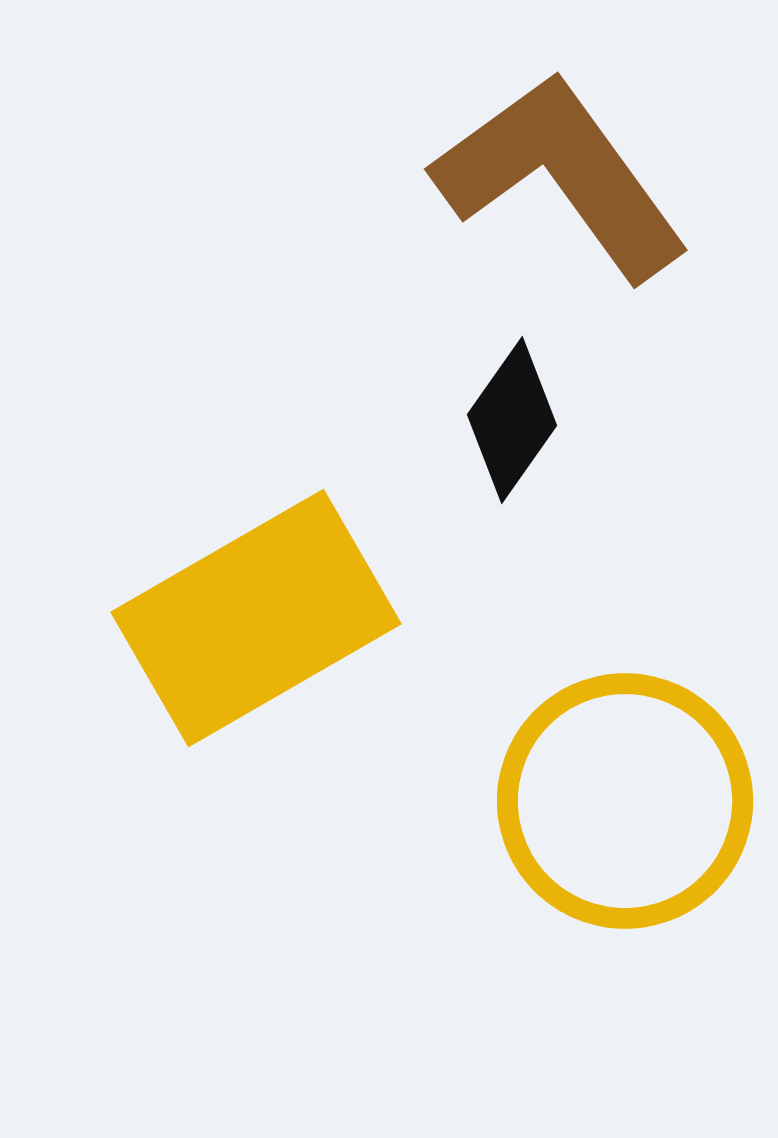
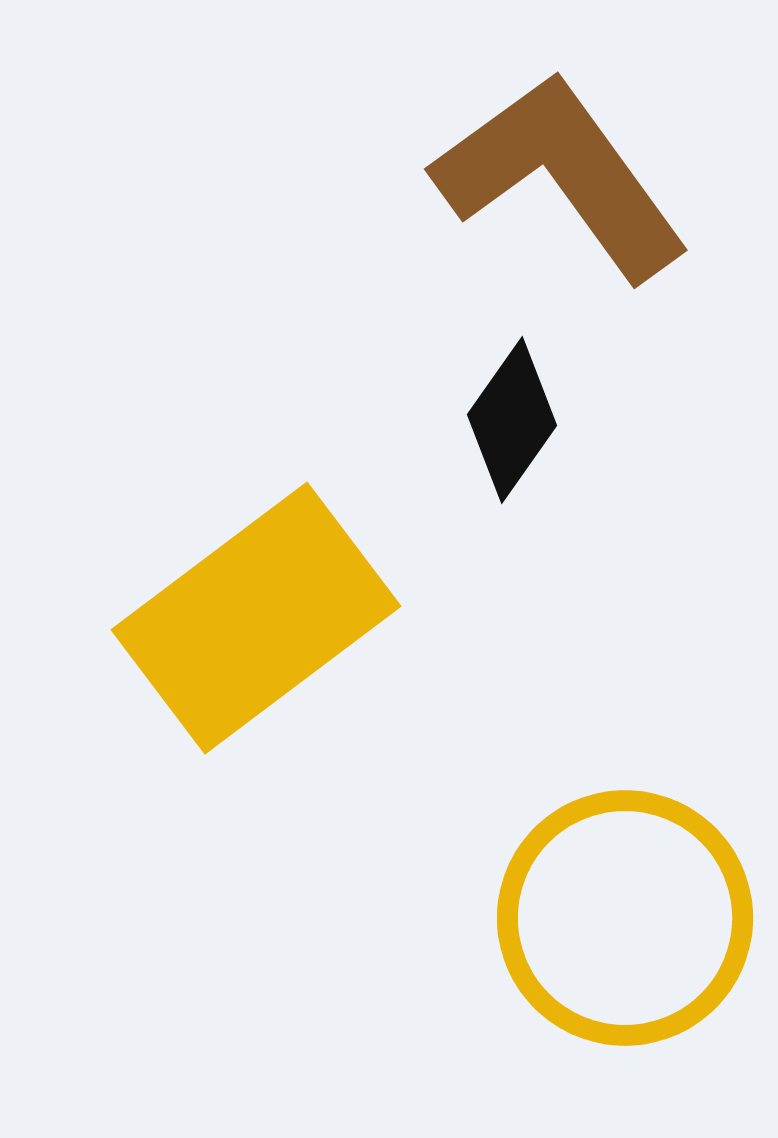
yellow rectangle: rotated 7 degrees counterclockwise
yellow circle: moved 117 px down
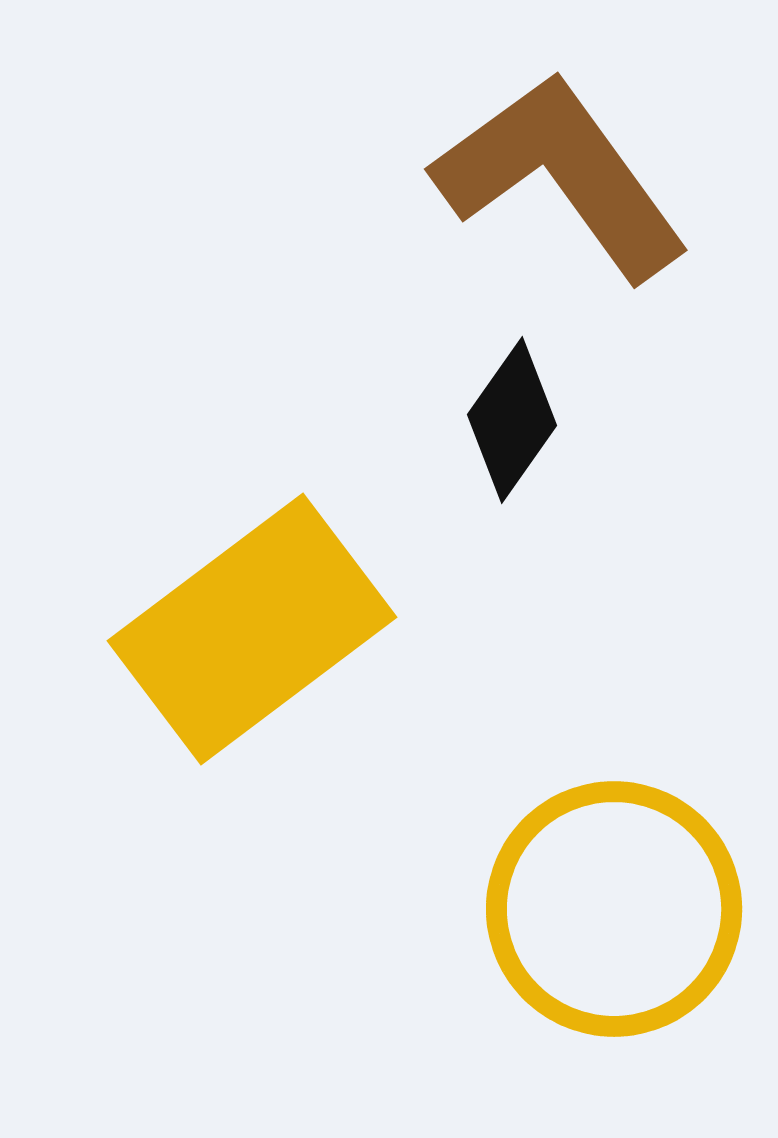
yellow rectangle: moved 4 px left, 11 px down
yellow circle: moved 11 px left, 9 px up
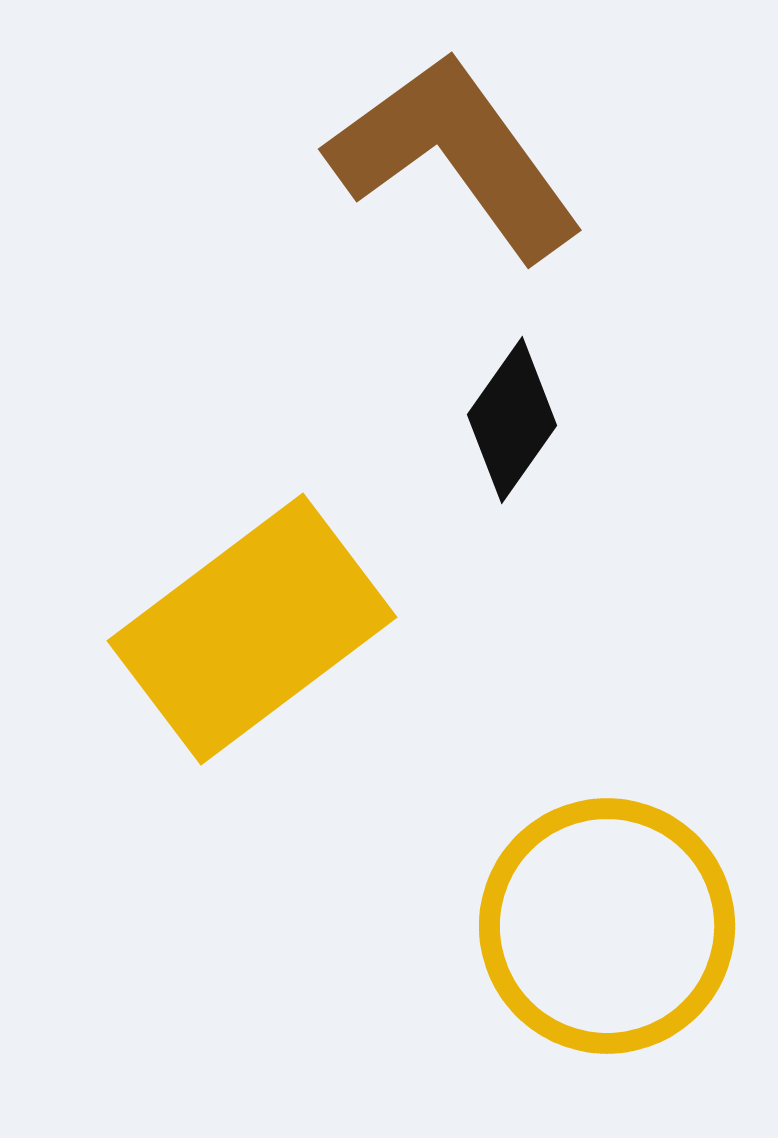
brown L-shape: moved 106 px left, 20 px up
yellow circle: moved 7 px left, 17 px down
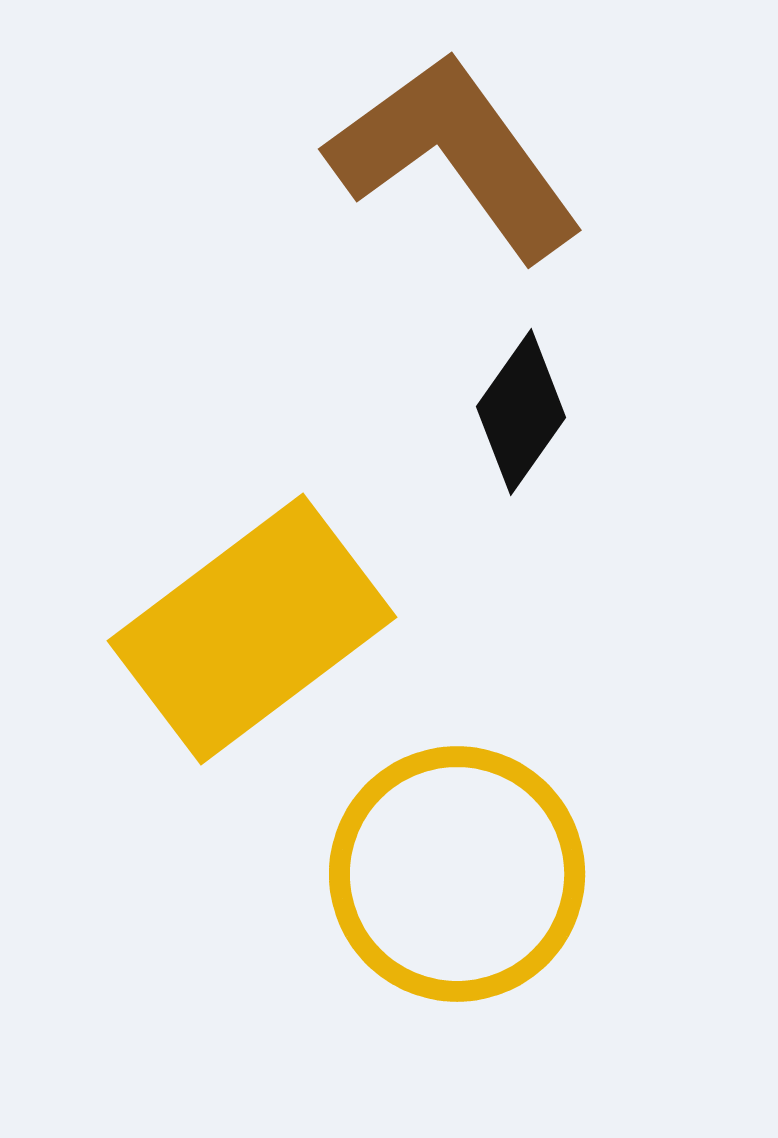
black diamond: moved 9 px right, 8 px up
yellow circle: moved 150 px left, 52 px up
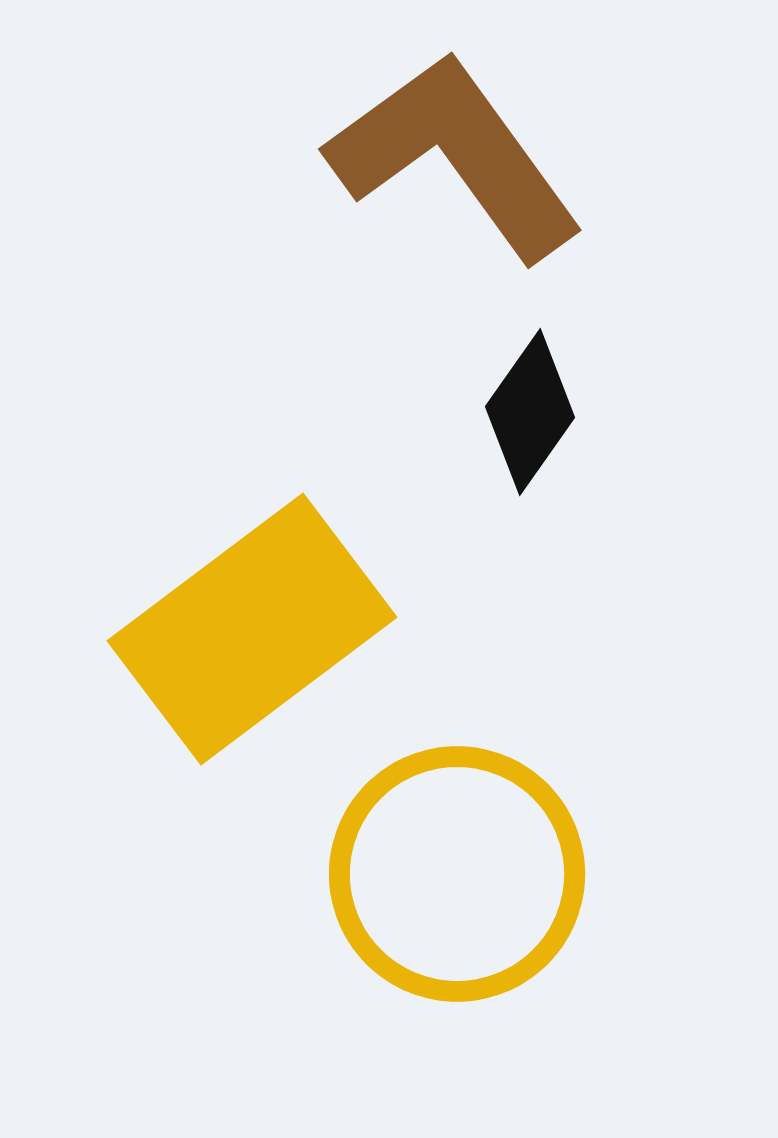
black diamond: moved 9 px right
